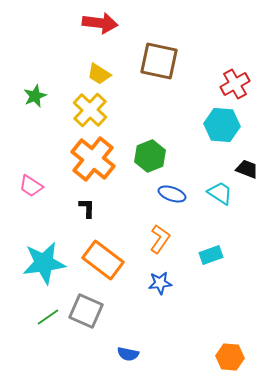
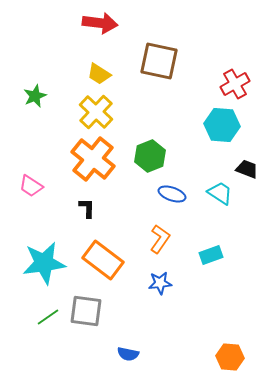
yellow cross: moved 6 px right, 2 px down
gray square: rotated 16 degrees counterclockwise
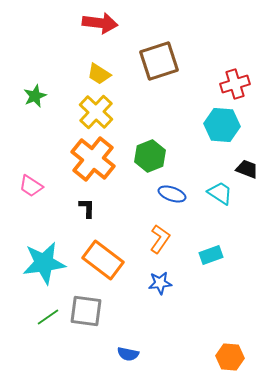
brown square: rotated 30 degrees counterclockwise
red cross: rotated 12 degrees clockwise
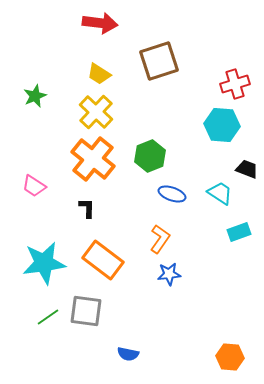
pink trapezoid: moved 3 px right
cyan rectangle: moved 28 px right, 23 px up
blue star: moved 9 px right, 9 px up
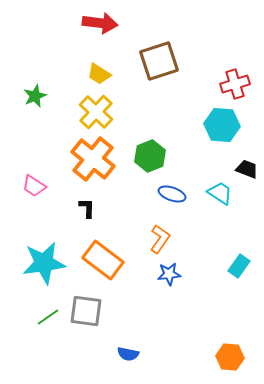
cyan rectangle: moved 34 px down; rotated 35 degrees counterclockwise
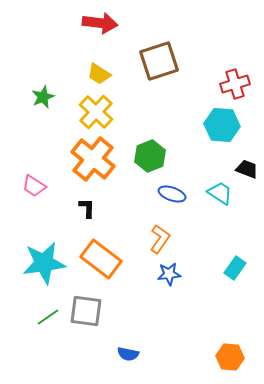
green star: moved 8 px right, 1 px down
orange rectangle: moved 2 px left, 1 px up
cyan rectangle: moved 4 px left, 2 px down
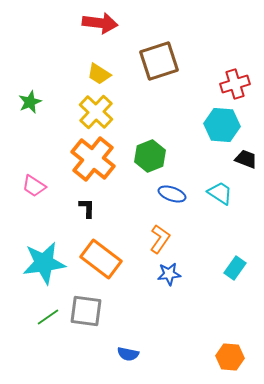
green star: moved 13 px left, 5 px down
black trapezoid: moved 1 px left, 10 px up
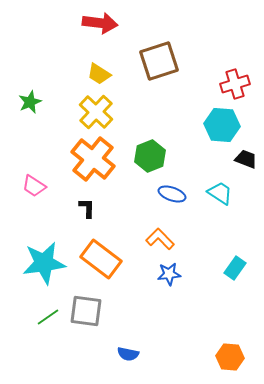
orange L-shape: rotated 80 degrees counterclockwise
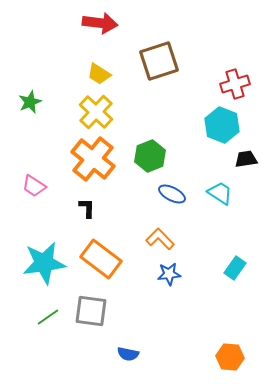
cyan hexagon: rotated 16 degrees clockwise
black trapezoid: rotated 30 degrees counterclockwise
blue ellipse: rotated 8 degrees clockwise
gray square: moved 5 px right
